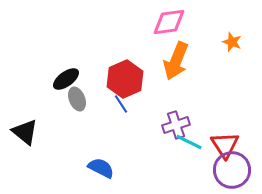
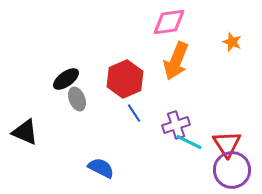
blue line: moved 13 px right, 9 px down
black triangle: rotated 16 degrees counterclockwise
red triangle: moved 2 px right, 1 px up
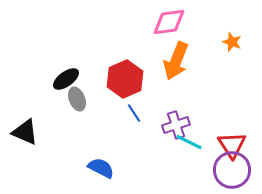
red triangle: moved 5 px right, 1 px down
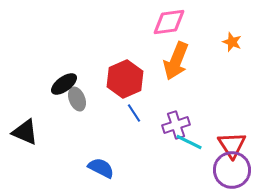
black ellipse: moved 2 px left, 5 px down
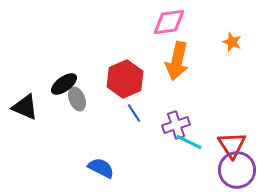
orange arrow: moved 1 px right; rotated 9 degrees counterclockwise
black triangle: moved 25 px up
purple circle: moved 5 px right
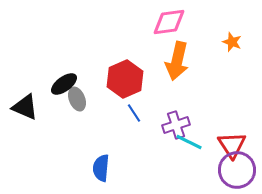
blue semicircle: rotated 112 degrees counterclockwise
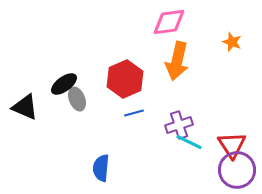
blue line: rotated 72 degrees counterclockwise
purple cross: moved 3 px right
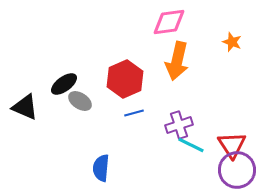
gray ellipse: moved 3 px right, 2 px down; rotated 35 degrees counterclockwise
cyan line: moved 2 px right, 3 px down
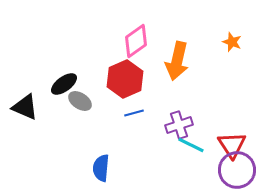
pink diamond: moved 33 px left, 19 px down; rotated 28 degrees counterclockwise
